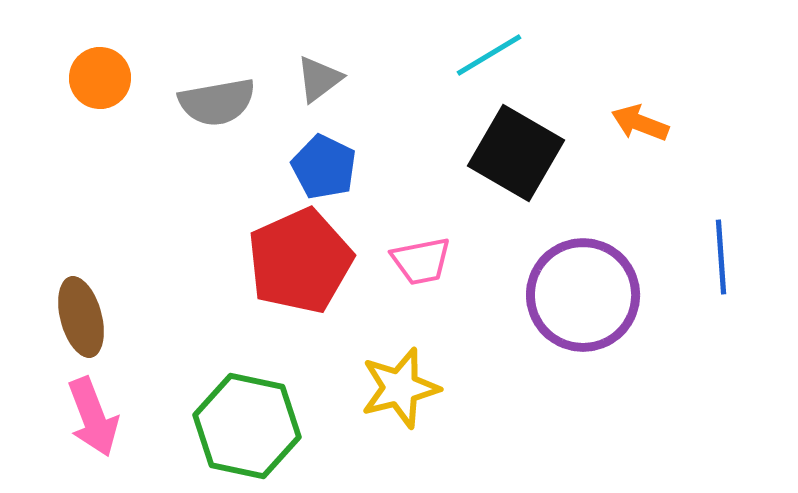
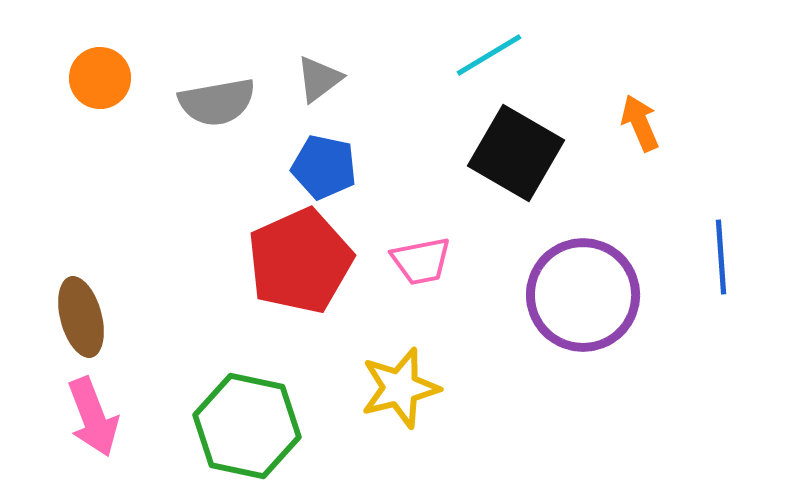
orange arrow: rotated 46 degrees clockwise
blue pentagon: rotated 14 degrees counterclockwise
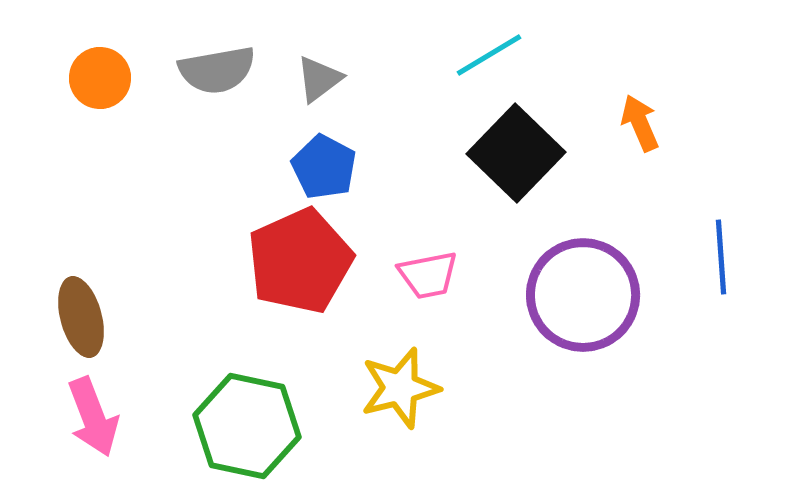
gray semicircle: moved 32 px up
black square: rotated 14 degrees clockwise
blue pentagon: rotated 16 degrees clockwise
pink trapezoid: moved 7 px right, 14 px down
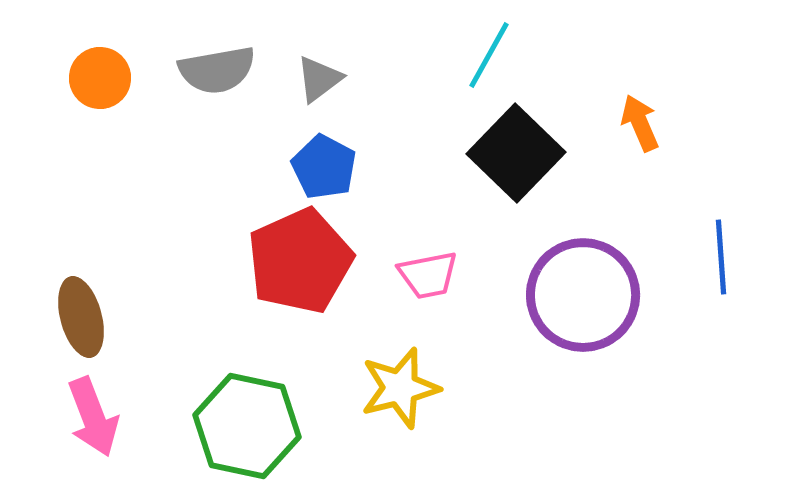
cyan line: rotated 30 degrees counterclockwise
